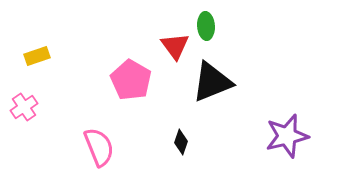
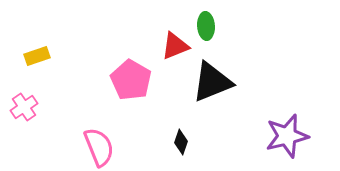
red triangle: rotated 44 degrees clockwise
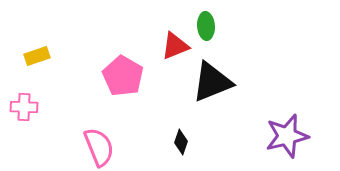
pink pentagon: moved 8 px left, 4 px up
pink cross: rotated 36 degrees clockwise
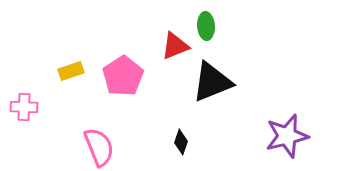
yellow rectangle: moved 34 px right, 15 px down
pink pentagon: rotated 9 degrees clockwise
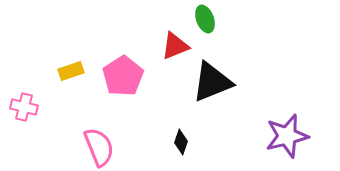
green ellipse: moved 1 px left, 7 px up; rotated 16 degrees counterclockwise
pink cross: rotated 12 degrees clockwise
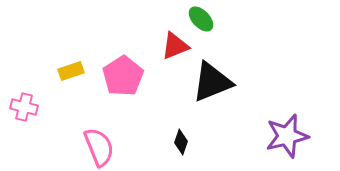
green ellipse: moved 4 px left; rotated 24 degrees counterclockwise
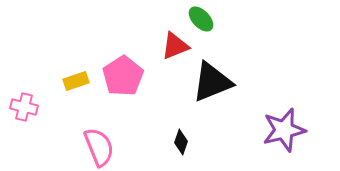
yellow rectangle: moved 5 px right, 10 px down
purple star: moved 3 px left, 6 px up
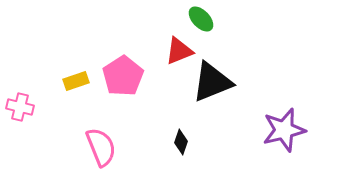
red triangle: moved 4 px right, 5 px down
pink cross: moved 4 px left
pink semicircle: moved 2 px right
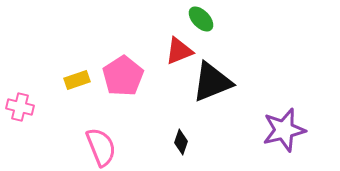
yellow rectangle: moved 1 px right, 1 px up
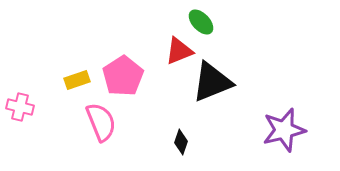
green ellipse: moved 3 px down
pink semicircle: moved 25 px up
